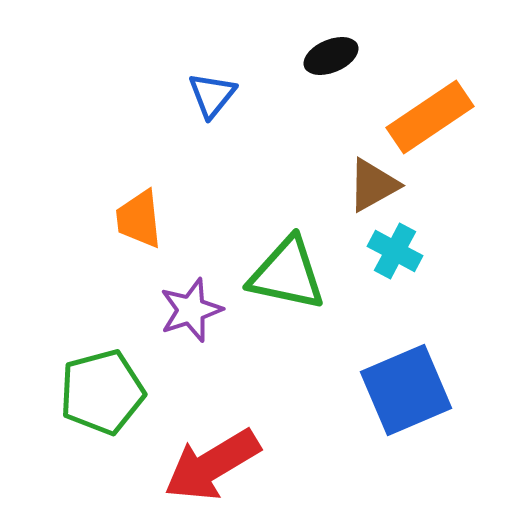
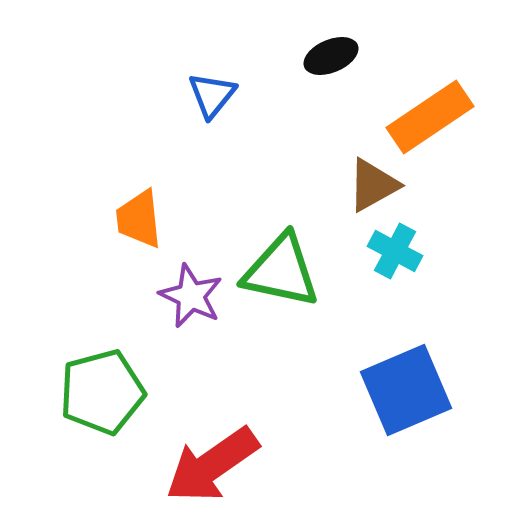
green triangle: moved 6 px left, 3 px up
purple star: moved 14 px up; rotated 28 degrees counterclockwise
red arrow: rotated 4 degrees counterclockwise
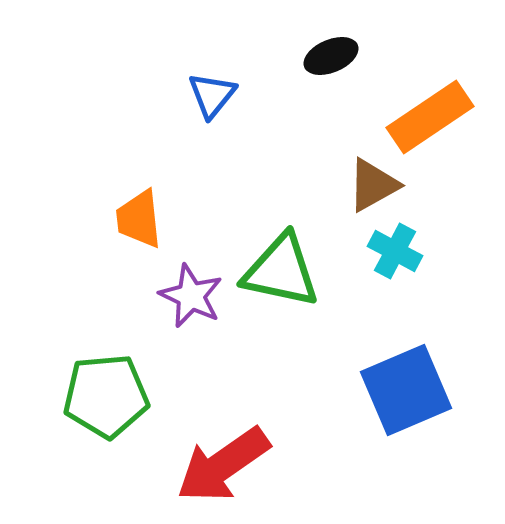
green pentagon: moved 4 px right, 4 px down; rotated 10 degrees clockwise
red arrow: moved 11 px right
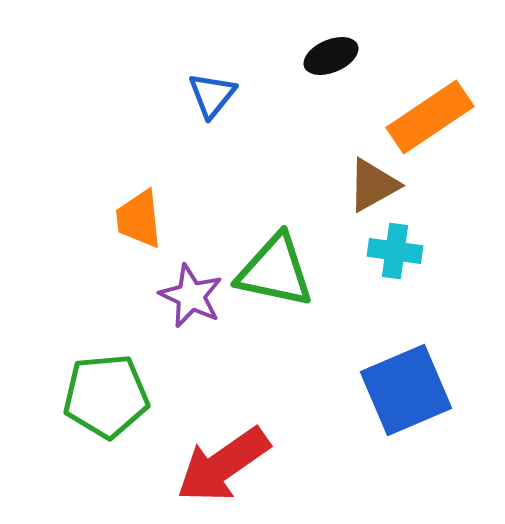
cyan cross: rotated 20 degrees counterclockwise
green triangle: moved 6 px left
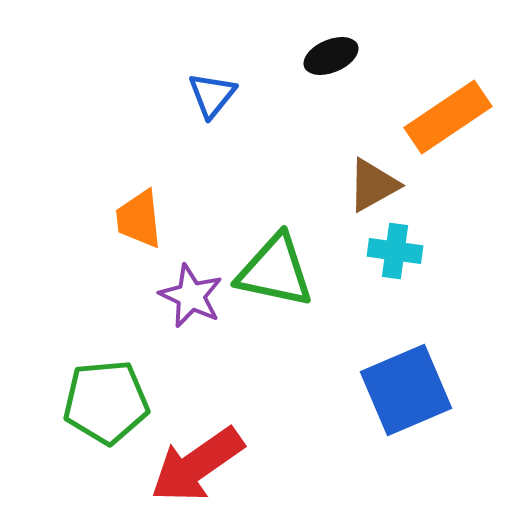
orange rectangle: moved 18 px right
green pentagon: moved 6 px down
red arrow: moved 26 px left
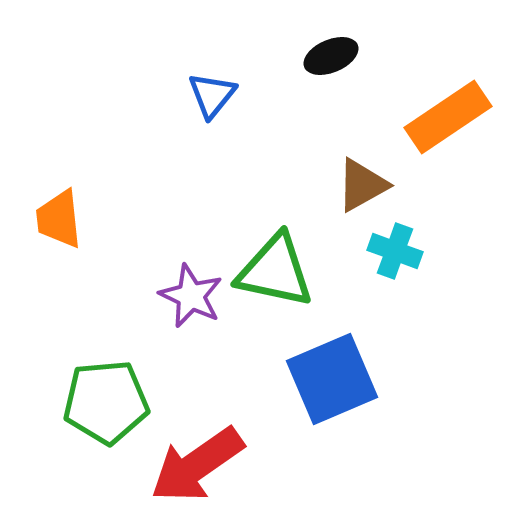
brown triangle: moved 11 px left
orange trapezoid: moved 80 px left
cyan cross: rotated 12 degrees clockwise
blue square: moved 74 px left, 11 px up
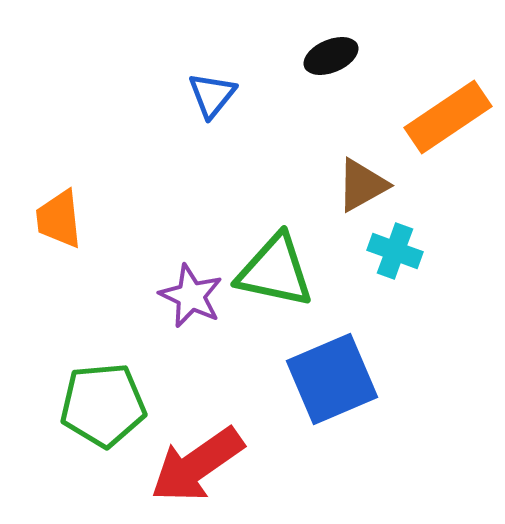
green pentagon: moved 3 px left, 3 px down
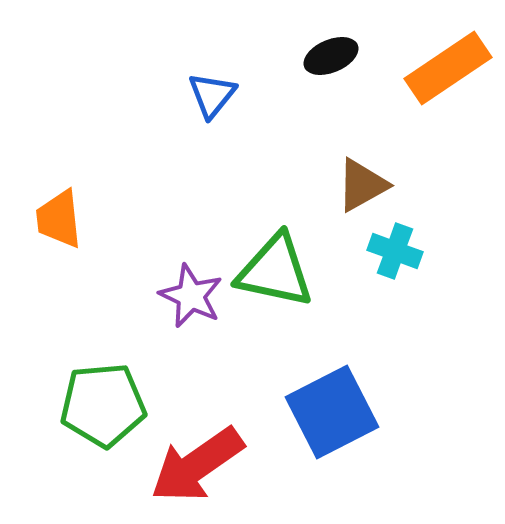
orange rectangle: moved 49 px up
blue square: moved 33 px down; rotated 4 degrees counterclockwise
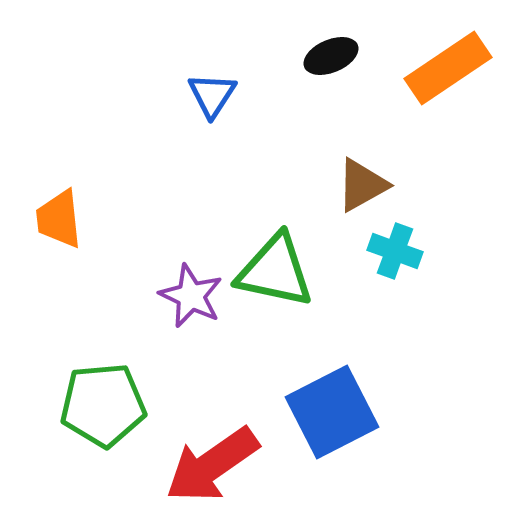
blue triangle: rotated 6 degrees counterclockwise
red arrow: moved 15 px right
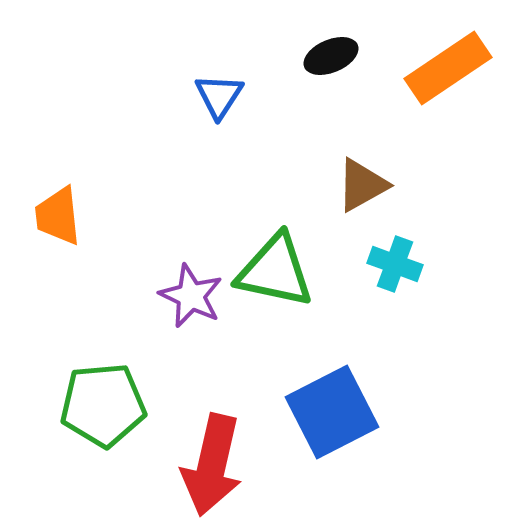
blue triangle: moved 7 px right, 1 px down
orange trapezoid: moved 1 px left, 3 px up
cyan cross: moved 13 px down
red arrow: rotated 42 degrees counterclockwise
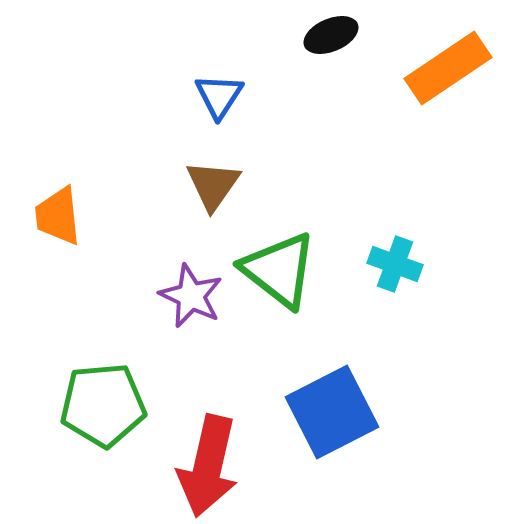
black ellipse: moved 21 px up
brown triangle: moved 149 px left; rotated 26 degrees counterclockwise
green triangle: moved 4 px right, 1 px up; rotated 26 degrees clockwise
red arrow: moved 4 px left, 1 px down
